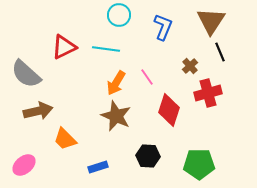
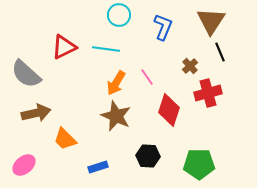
brown arrow: moved 2 px left, 2 px down
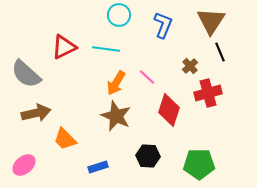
blue L-shape: moved 2 px up
pink line: rotated 12 degrees counterclockwise
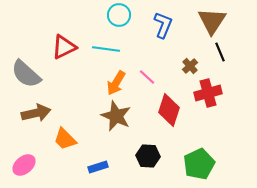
brown triangle: moved 1 px right
green pentagon: rotated 24 degrees counterclockwise
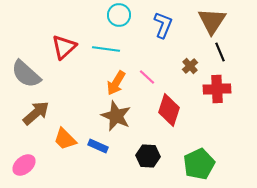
red triangle: rotated 16 degrees counterclockwise
red cross: moved 9 px right, 4 px up; rotated 12 degrees clockwise
brown arrow: rotated 28 degrees counterclockwise
blue rectangle: moved 21 px up; rotated 42 degrees clockwise
